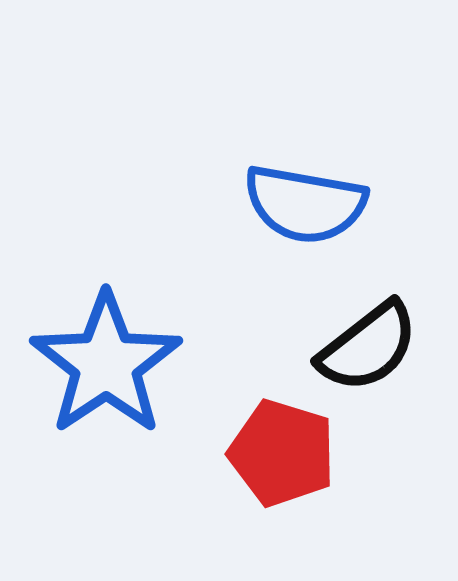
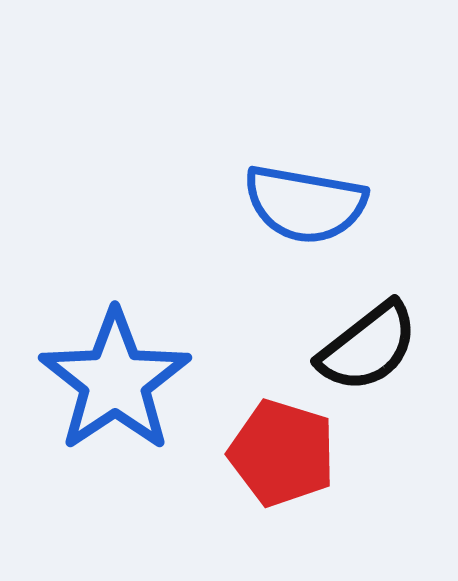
blue star: moved 9 px right, 17 px down
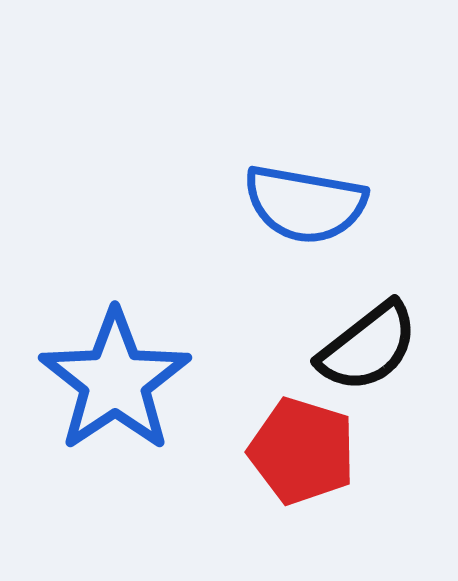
red pentagon: moved 20 px right, 2 px up
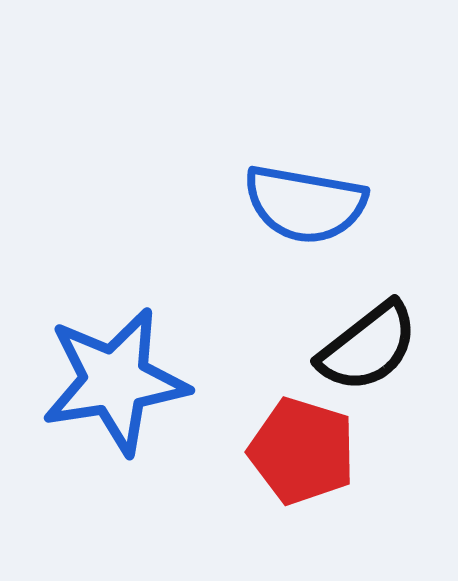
blue star: rotated 25 degrees clockwise
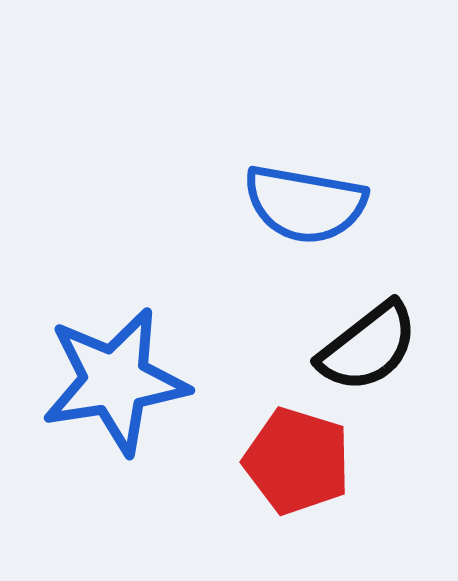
red pentagon: moved 5 px left, 10 px down
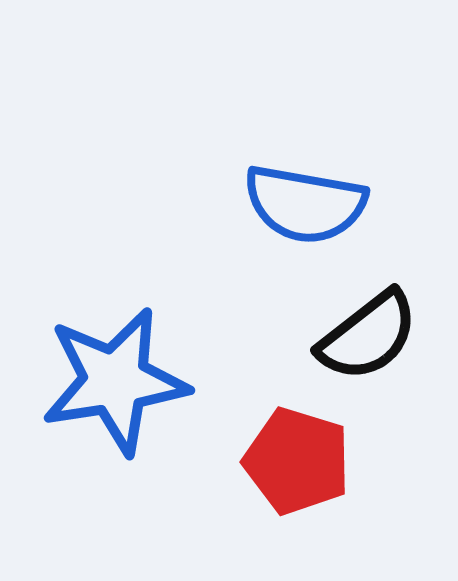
black semicircle: moved 11 px up
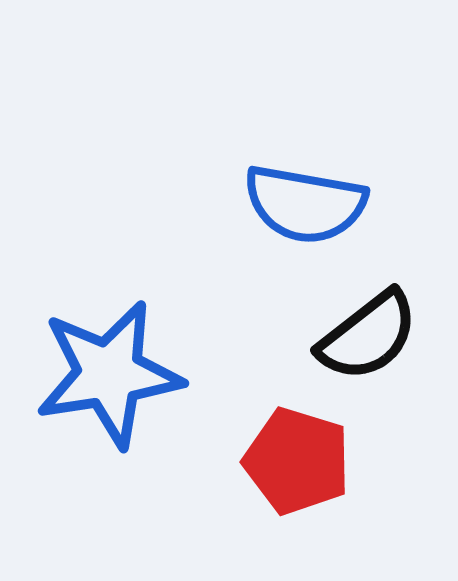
blue star: moved 6 px left, 7 px up
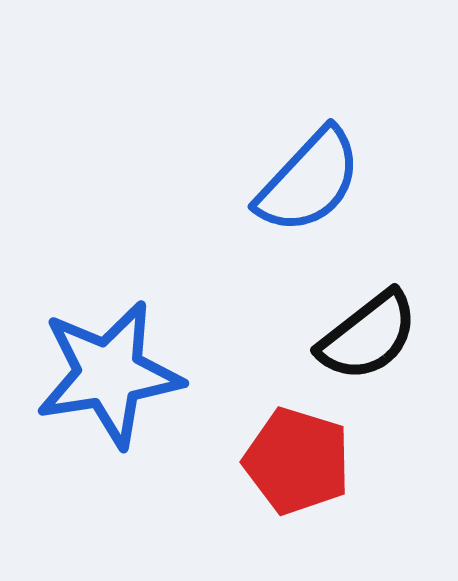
blue semicircle: moved 4 px right, 23 px up; rotated 57 degrees counterclockwise
